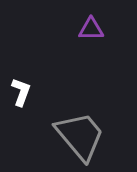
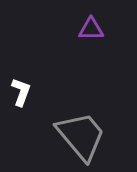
gray trapezoid: moved 1 px right
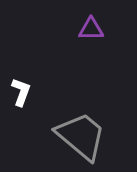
gray trapezoid: rotated 10 degrees counterclockwise
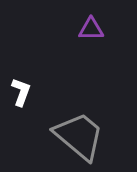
gray trapezoid: moved 2 px left
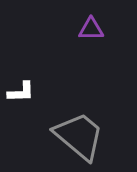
white L-shape: rotated 68 degrees clockwise
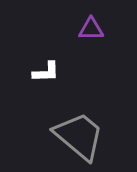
white L-shape: moved 25 px right, 20 px up
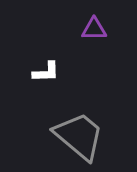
purple triangle: moved 3 px right
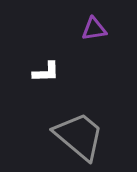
purple triangle: rotated 8 degrees counterclockwise
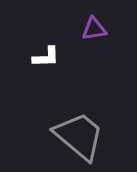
white L-shape: moved 15 px up
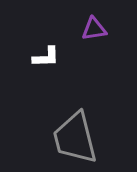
gray trapezoid: moved 4 px left, 2 px down; rotated 144 degrees counterclockwise
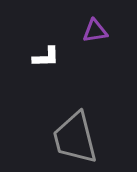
purple triangle: moved 1 px right, 2 px down
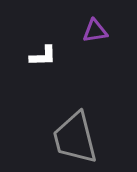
white L-shape: moved 3 px left, 1 px up
